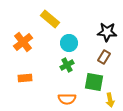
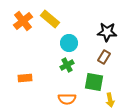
orange cross: moved 21 px up
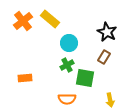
black star: rotated 24 degrees clockwise
green square: moved 9 px left, 4 px up
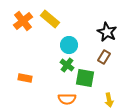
cyan circle: moved 2 px down
green cross: rotated 24 degrees counterclockwise
orange rectangle: rotated 16 degrees clockwise
yellow arrow: moved 1 px left
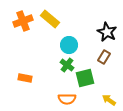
orange cross: rotated 18 degrees clockwise
green square: rotated 24 degrees counterclockwise
yellow arrow: rotated 136 degrees clockwise
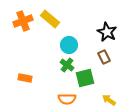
brown rectangle: rotated 56 degrees counterclockwise
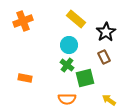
yellow rectangle: moved 26 px right
black star: moved 1 px left; rotated 12 degrees clockwise
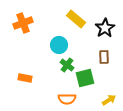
orange cross: moved 2 px down
black star: moved 1 px left, 4 px up
cyan circle: moved 10 px left
brown rectangle: rotated 24 degrees clockwise
yellow arrow: rotated 112 degrees clockwise
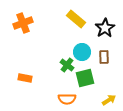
cyan circle: moved 23 px right, 7 px down
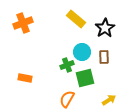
green cross: rotated 32 degrees clockwise
orange semicircle: rotated 120 degrees clockwise
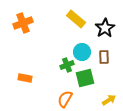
orange semicircle: moved 2 px left
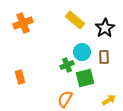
yellow rectangle: moved 1 px left, 1 px down
orange rectangle: moved 5 px left, 1 px up; rotated 64 degrees clockwise
